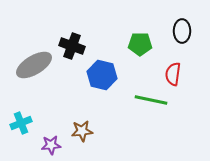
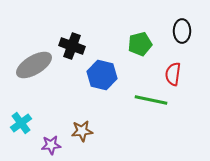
green pentagon: rotated 15 degrees counterclockwise
cyan cross: rotated 15 degrees counterclockwise
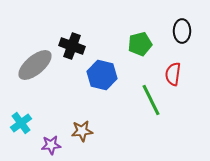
gray ellipse: moved 1 px right; rotated 9 degrees counterclockwise
green line: rotated 52 degrees clockwise
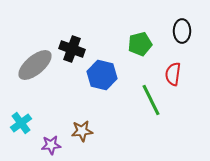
black cross: moved 3 px down
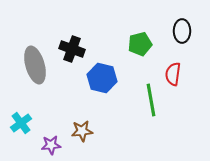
gray ellipse: rotated 66 degrees counterclockwise
blue hexagon: moved 3 px down
green line: rotated 16 degrees clockwise
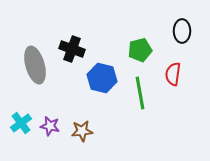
green pentagon: moved 6 px down
green line: moved 11 px left, 7 px up
purple star: moved 1 px left, 19 px up; rotated 18 degrees clockwise
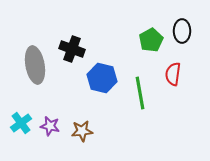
green pentagon: moved 11 px right, 10 px up; rotated 15 degrees counterclockwise
gray ellipse: rotated 6 degrees clockwise
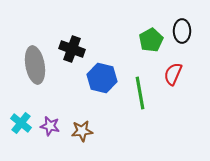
red semicircle: rotated 15 degrees clockwise
cyan cross: rotated 15 degrees counterclockwise
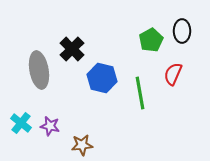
black cross: rotated 25 degrees clockwise
gray ellipse: moved 4 px right, 5 px down
brown star: moved 14 px down
